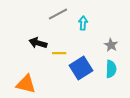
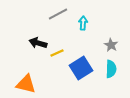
yellow line: moved 2 px left; rotated 24 degrees counterclockwise
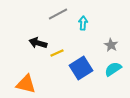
cyan semicircle: moved 2 px right; rotated 126 degrees counterclockwise
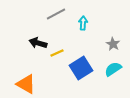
gray line: moved 2 px left
gray star: moved 2 px right, 1 px up
orange triangle: rotated 15 degrees clockwise
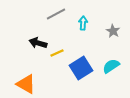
gray star: moved 13 px up
cyan semicircle: moved 2 px left, 3 px up
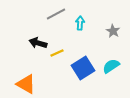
cyan arrow: moved 3 px left
blue square: moved 2 px right
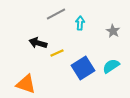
orange triangle: rotated 10 degrees counterclockwise
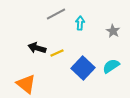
black arrow: moved 1 px left, 5 px down
blue square: rotated 15 degrees counterclockwise
orange triangle: rotated 20 degrees clockwise
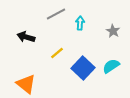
black arrow: moved 11 px left, 11 px up
yellow line: rotated 16 degrees counterclockwise
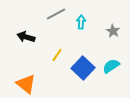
cyan arrow: moved 1 px right, 1 px up
yellow line: moved 2 px down; rotated 16 degrees counterclockwise
